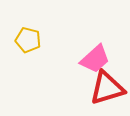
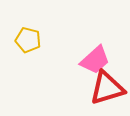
pink trapezoid: moved 1 px down
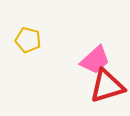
red triangle: moved 2 px up
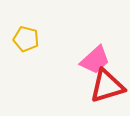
yellow pentagon: moved 2 px left, 1 px up
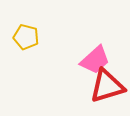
yellow pentagon: moved 2 px up
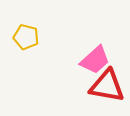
red triangle: rotated 27 degrees clockwise
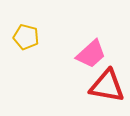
pink trapezoid: moved 4 px left, 6 px up
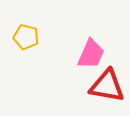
pink trapezoid: rotated 24 degrees counterclockwise
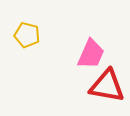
yellow pentagon: moved 1 px right, 2 px up
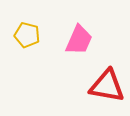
pink trapezoid: moved 12 px left, 14 px up
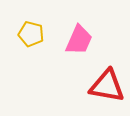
yellow pentagon: moved 4 px right, 1 px up
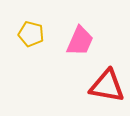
pink trapezoid: moved 1 px right, 1 px down
